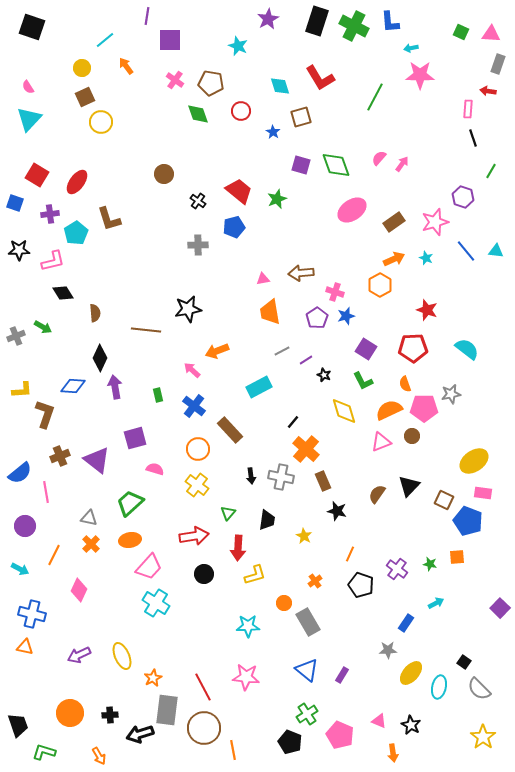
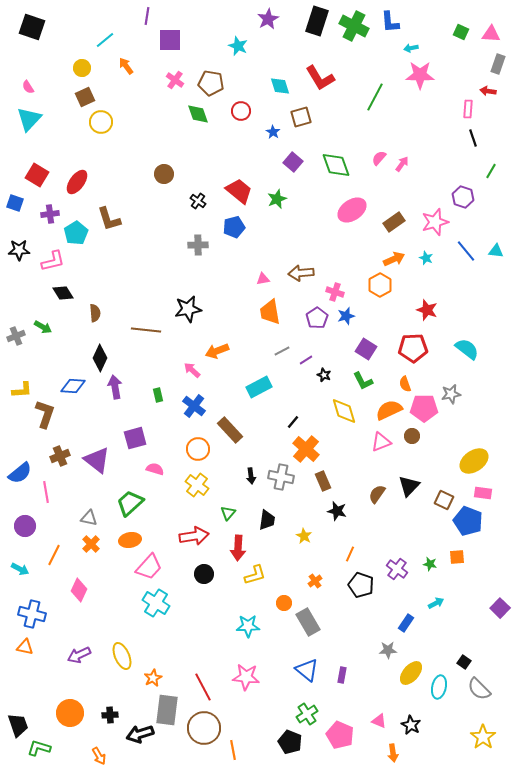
purple square at (301, 165): moved 8 px left, 3 px up; rotated 24 degrees clockwise
purple rectangle at (342, 675): rotated 21 degrees counterclockwise
green L-shape at (44, 752): moved 5 px left, 4 px up
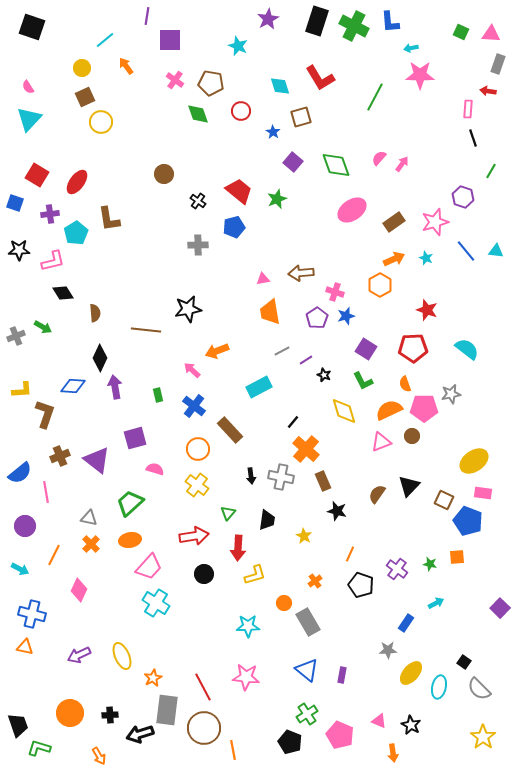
brown L-shape at (109, 219): rotated 8 degrees clockwise
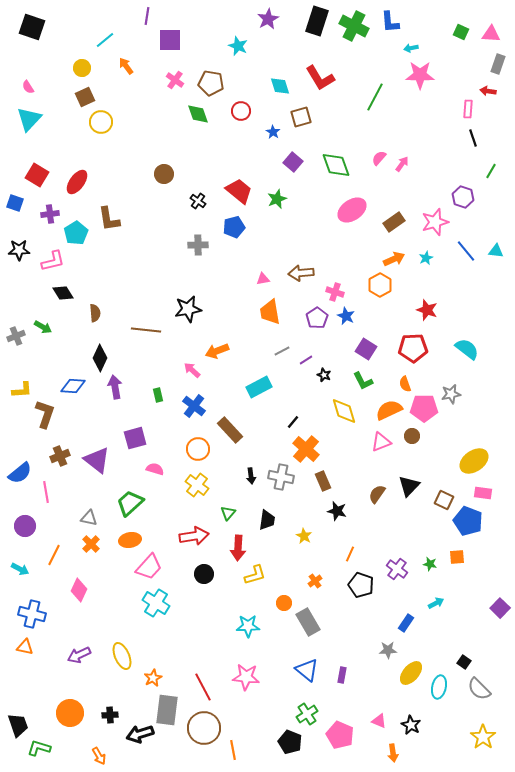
cyan star at (426, 258): rotated 24 degrees clockwise
blue star at (346, 316): rotated 30 degrees counterclockwise
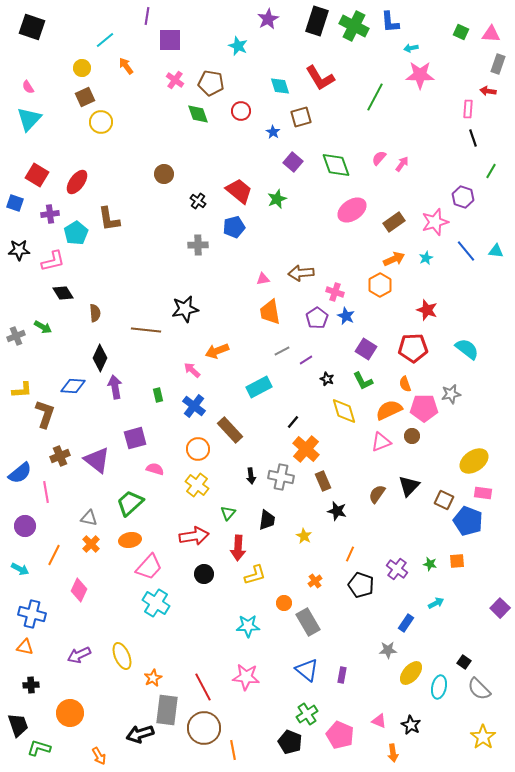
black star at (188, 309): moved 3 px left
black star at (324, 375): moved 3 px right, 4 px down
orange square at (457, 557): moved 4 px down
black cross at (110, 715): moved 79 px left, 30 px up
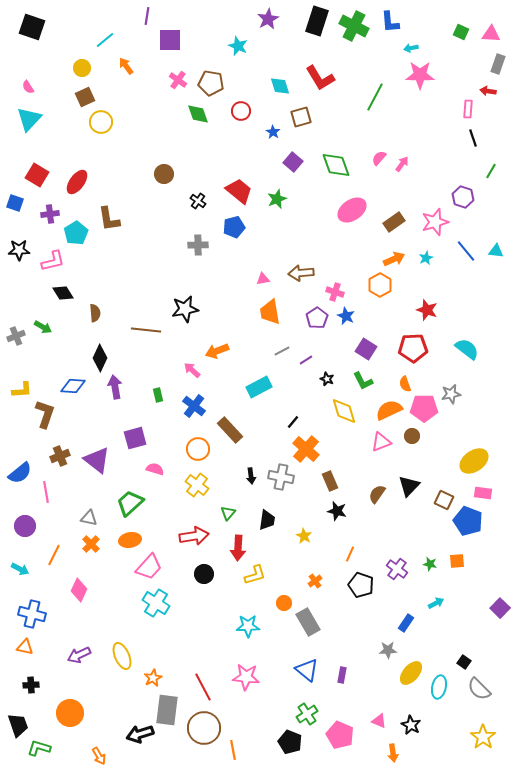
pink cross at (175, 80): moved 3 px right
brown rectangle at (323, 481): moved 7 px right
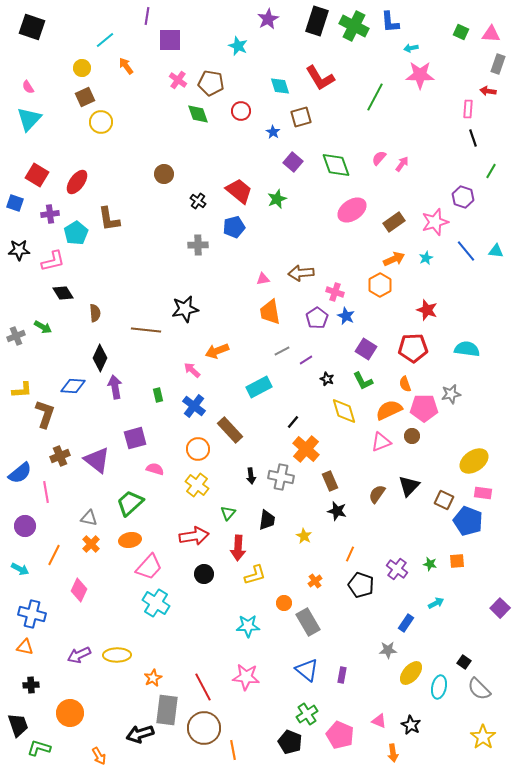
cyan semicircle at (467, 349): rotated 30 degrees counterclockwise
yellow ellipse at (122, 656): moved 5 px left, 1 px up; rotated 68 degrees counterclockwise
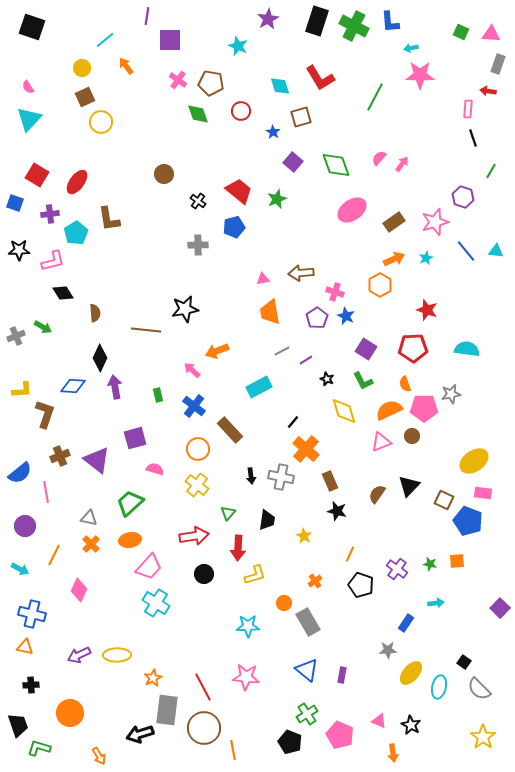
cyan arrow at (436, 603): rotated 21 degrees clockwise
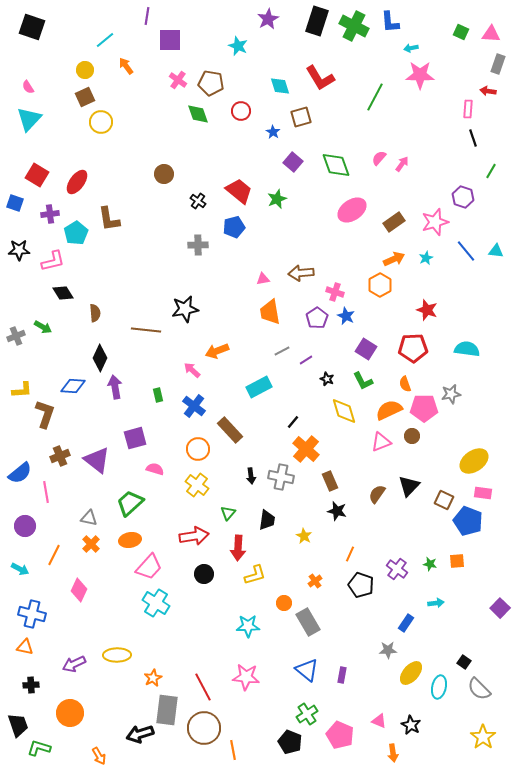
yellow circle at (82, 68): moved 3 px right, 2 px down
purple arrow at (79, 655): moved 5 px left, 9 px down
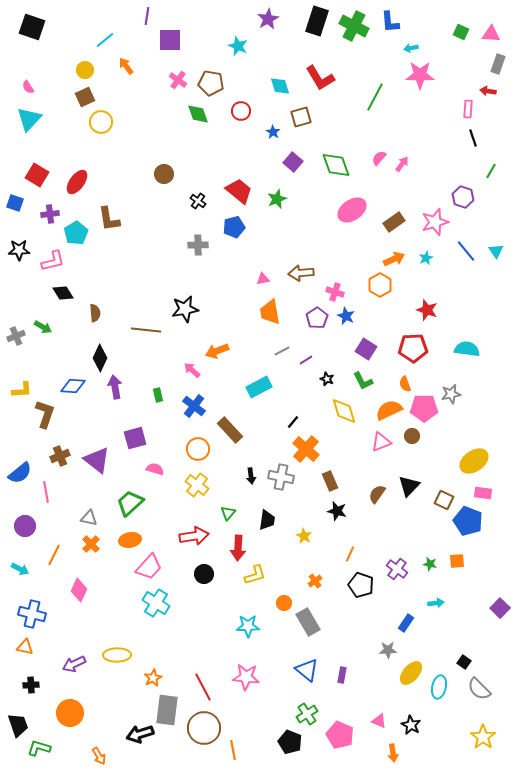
cyan triangle at (496, 251): rotated 49 degrees clockwise
